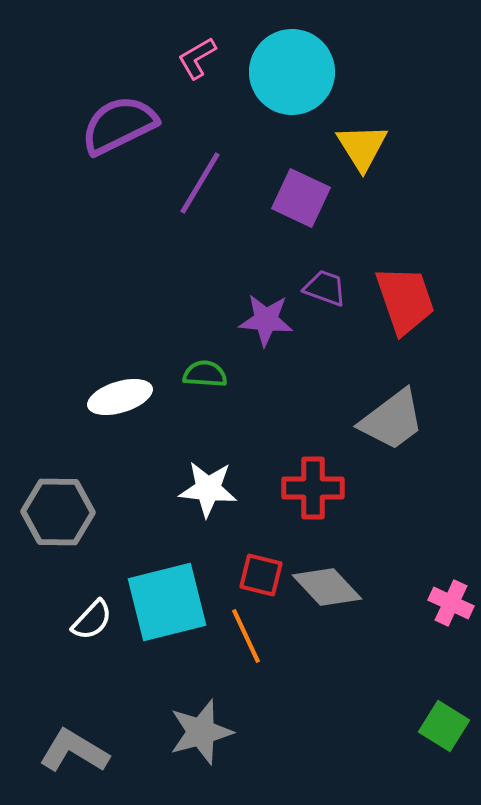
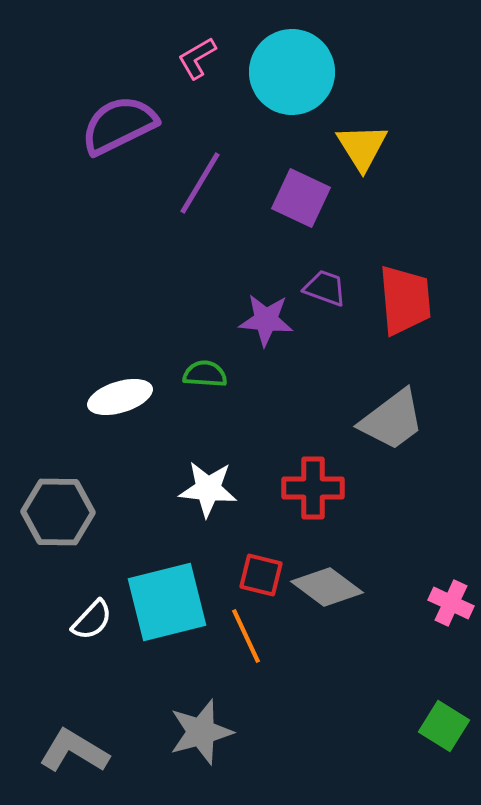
red trapezoid: rotated 14 degrees clockwise
gray diamond: rotated 10 degrees counterclockwise
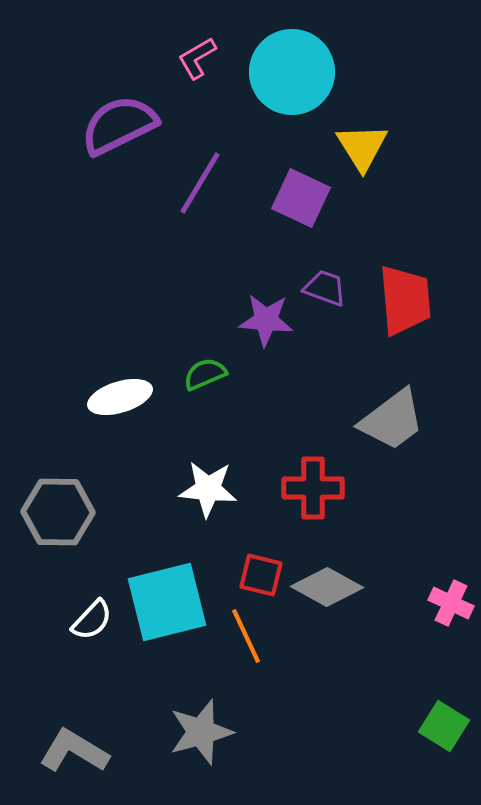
green semicircle: rotated 27 degrees counterclockwise
gray diamond: rotated 8 degrees counterclockwise
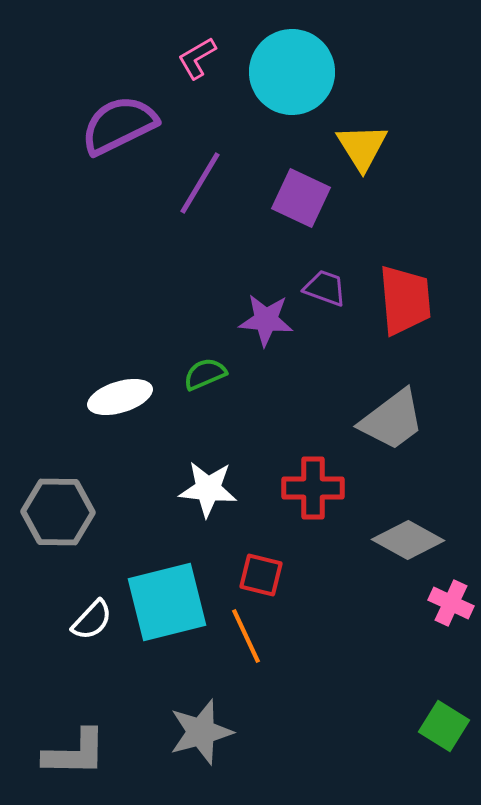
gray diamond: moved 81 px right, 47 px up
gray L-shape: moved 1 px right, 2 px down; rotated 150 degrees clockwise
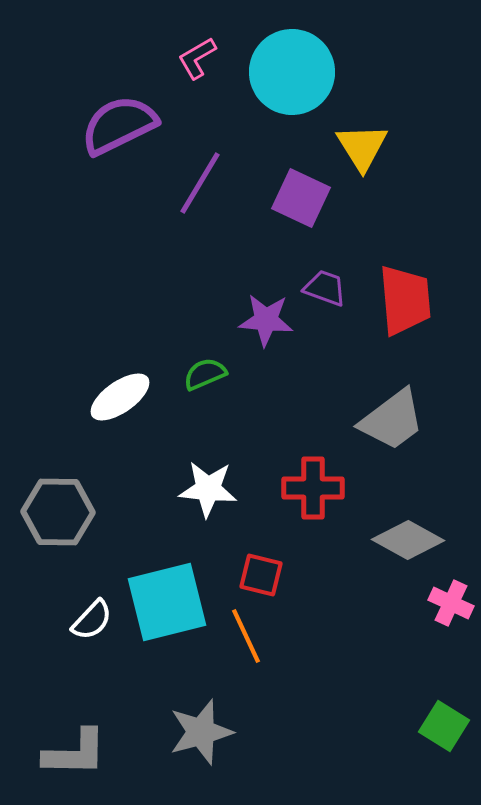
white ellipse: rotated 18 degrees counterclockwise
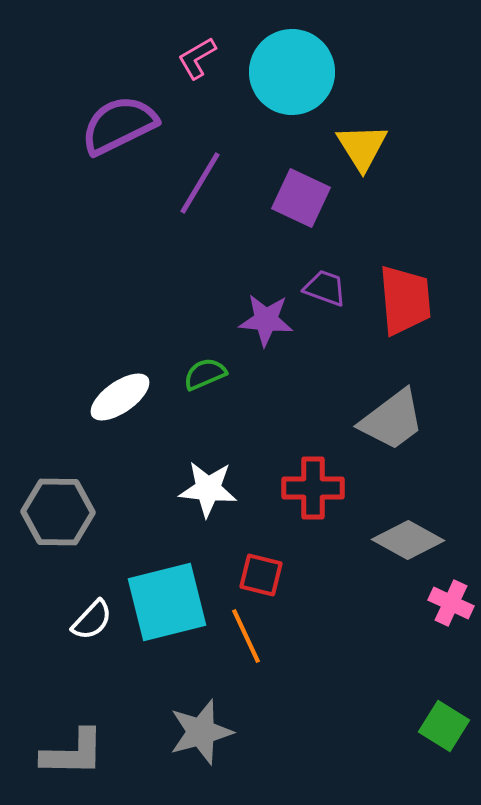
gray L-shape: moved 2 px left
